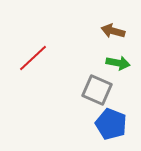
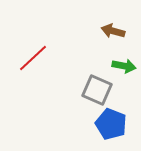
green arrow: moved 6 px right, 3 px down
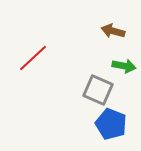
gray square: moved 1 px right
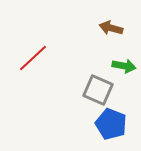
brown arrow: moved 2 px left, 3 px up
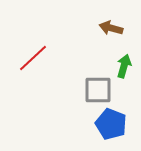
green arrow: rotated 85 degrees counterclockwise
gray square: rotated 24 degrees counterclockwise
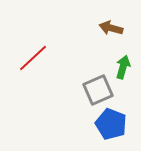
green arrow: moved 1 px left, 1 px down
gray square: rotated 24 degrees counterclockwise
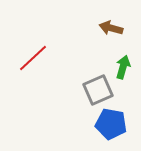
blue pentagon: rotated 12 degrees counterclockwise
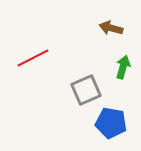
red line: rotated 16 degrees clockwise
gray square: moved 12 px left
blue pentagon: moved 1 px up
